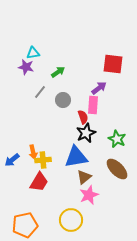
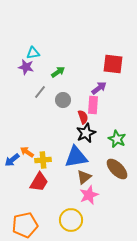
orange arrow: moved 6 px left; rotated 136 degrees clockwise
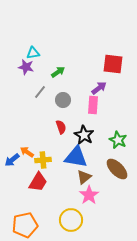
red semicircle: moved 22 px left, 10 px down
black star: moved 2 px left, 2 px down; rotated 18 degrees counterclockwise
green star: moved 1 px right, 1 px down
blue triangle: rotated 20 degrees clockwise
red trapezoid: moved 1 px left
pink star: rotated 12 degrees counterclockwise
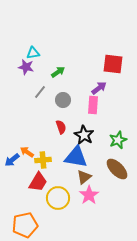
green star: rotated 24 degrees clockwise
yellow circle: moved 13 px left, 22 px up
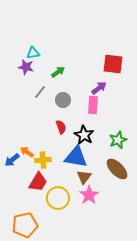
brown triangle: rotated 14 degrees counterclockwise
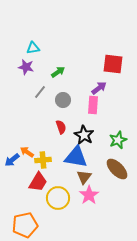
cyan triangle: moved 5 px up
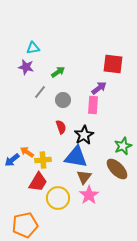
black star: rotated 12 degrees clockwise
green star: moved 5 px right, 6 px down
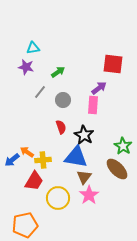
black star: rotated 12 degrees counterclockwise
green star: rotated 18 degrees counterclockwise
red trapezoid: moved 4 px left, 1 px up
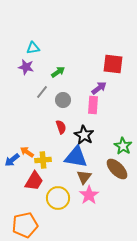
gray line: moved 2 px right
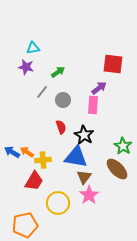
blue arrow: moved 8 px up; rotated 70 degrees clockwise
yellow circle: moved 5 px down
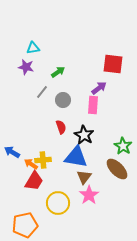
orange arrow: moved 4 px right, 12 px down
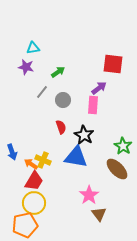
blue arrow: rotated 140 degrees counterclockwise
yellow cross: rotated 28 degrees clockwise
brown triangle: moved 15 px right, 37 px down; rotated 14 degrees counterclockwise
yellow circle: moved 24 px left
